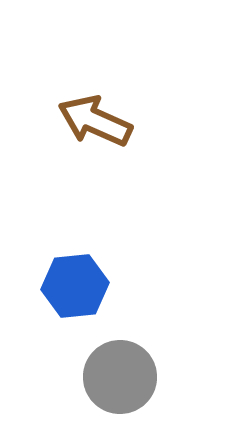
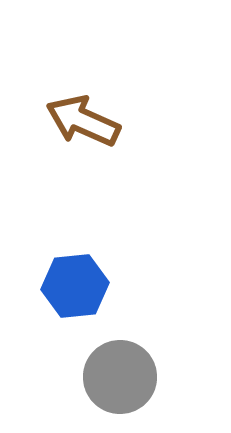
brown arrow: moved 12 px left
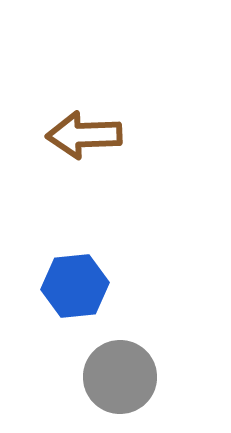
brown arrow: moved 1 px right, 14 px down; rotated 26 degrees counterclockwise
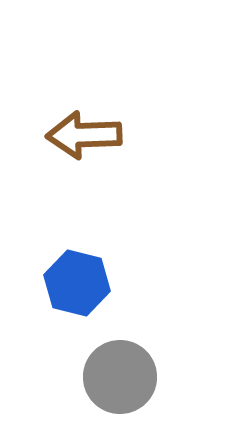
blue hexagon: moved 2 px right, 3 px up; rotated 20 degrees clockwise
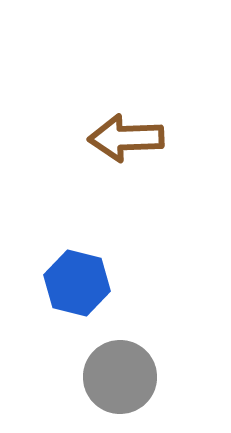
brown arrow: moved 42 px right, 3 px down
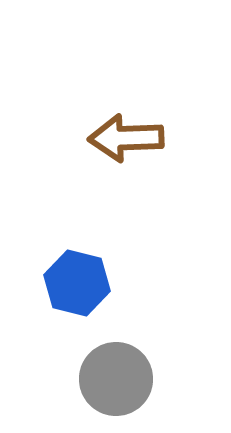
gray circle: moved 4 px left, 2 px down
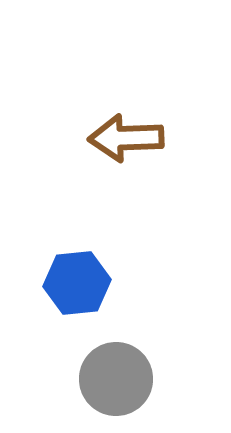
blue hexagon: rotated 20 degrees counterclockwise
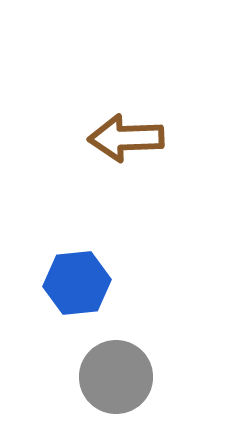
gray circle: moved 2 px up
